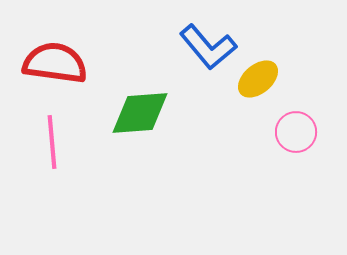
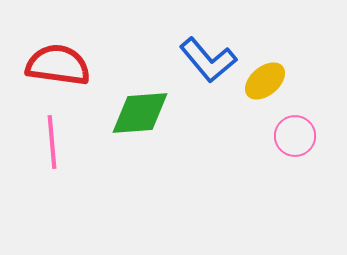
blue L-shape: moved 13 px down
red semicircle: moved 3 px right, 2 px down
yellow ellipse: moved 7 px right, 2 px down
pink circle: moved 1 px left, 4 px down
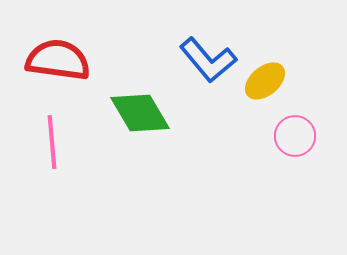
red semicircle: moved 5 px up
green diamond: rotated 64 degrees clockwise
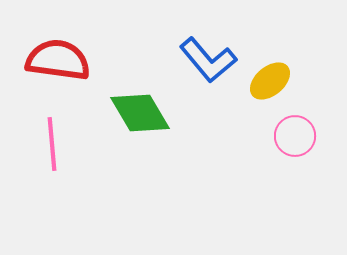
yellow ellipse: moved 5 px right
pink line: moved 2 px down
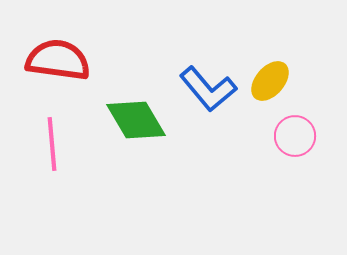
blue L-shape: moved 29 px down
yellow ellipse: rotated 9 degrees counterclockwise
green diamond: moved 4 px left, 7 px down
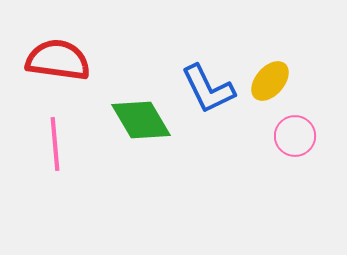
blue L-shape: rotated 14 degrees clockwise
green diamond: moved 5 px right
pink line: moved 3 px right
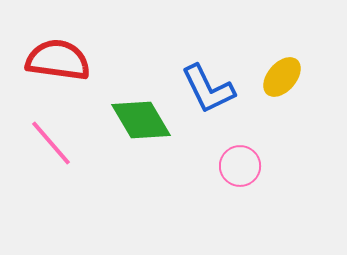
yellow ellipse: moved 12 px right, 4 px up
pink circle: moved 55 px left, 30 px down
pink line: moved 4 px left, 1 px up; rotated 36 degrees counterclockwise
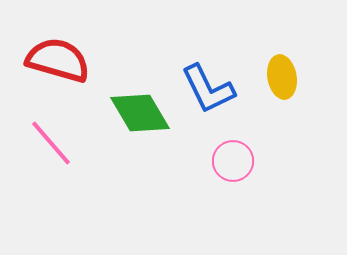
red semicircle: rotated 8 degrees clockwise
yellow ellipse: rotated 51 degrees counterclockwise
green diamond: moved 1 px left, 7 px up
pink circle: moved 7 px left, 5 px up
